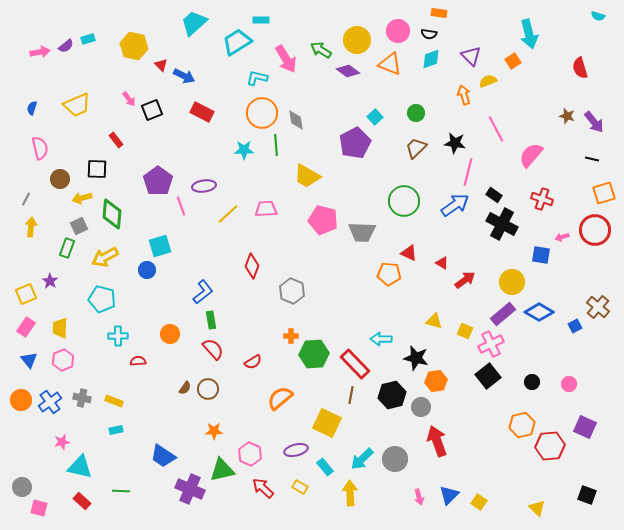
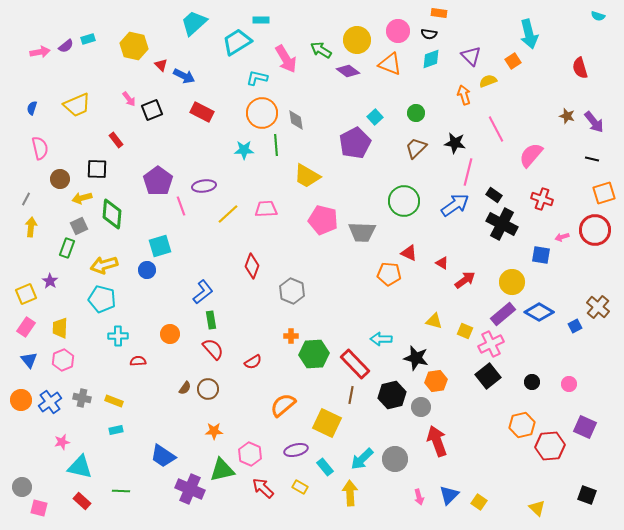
yellow arrow at (105, 257): moved 1 px left, 8 px down; rotated 12 degrees clockwise
orange semicircle at (280, 398): moved 3 px right, 7 px down
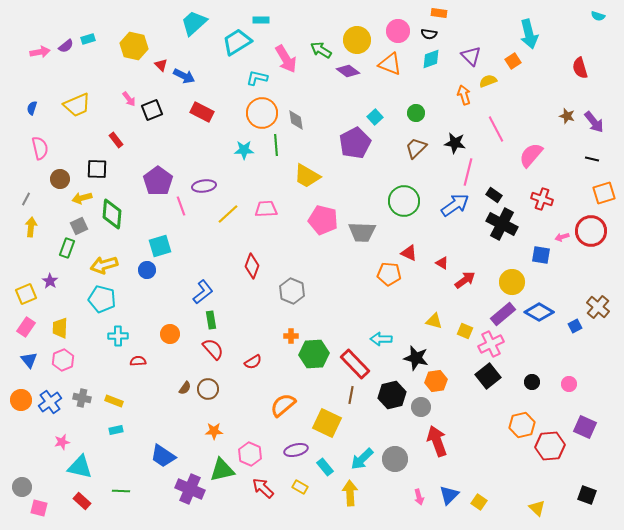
red circle at (595, 230): moved 4 px left, 1 px down
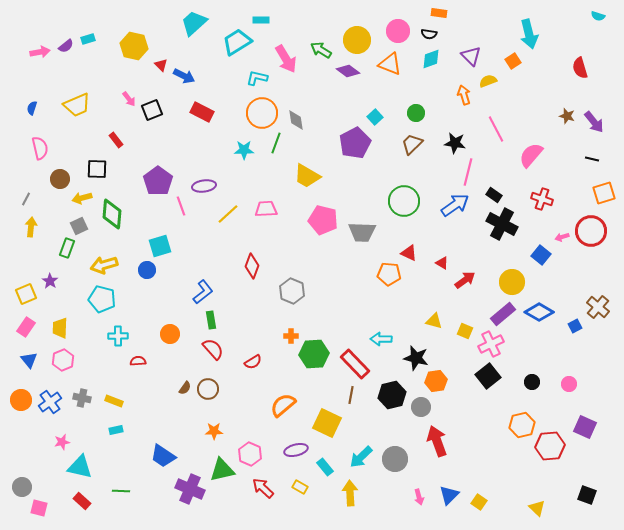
green line at (276, 145): moved 2 px up; rotated 25 degrees clockwise
brown trapezoid at (416, 148): moved 4 px left, 4 px up
blue square at (541, 255): rotated 30 degrees clockwise
cyan arrow at (362, 459): moved 1 px left, 2 px up
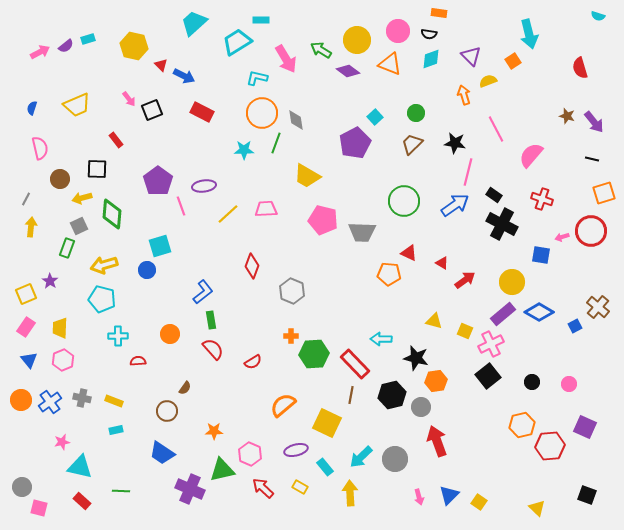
pink arrow at (40, 52): rotated 18 degrees counterclockwise
blue square at (541, 255): rotated 30 degrees counterclockwise
brown circle at (208, 389): moved 41 px left, 22 px down
blue trapezoid at (163, 456): moved 1 px left, 3 px up
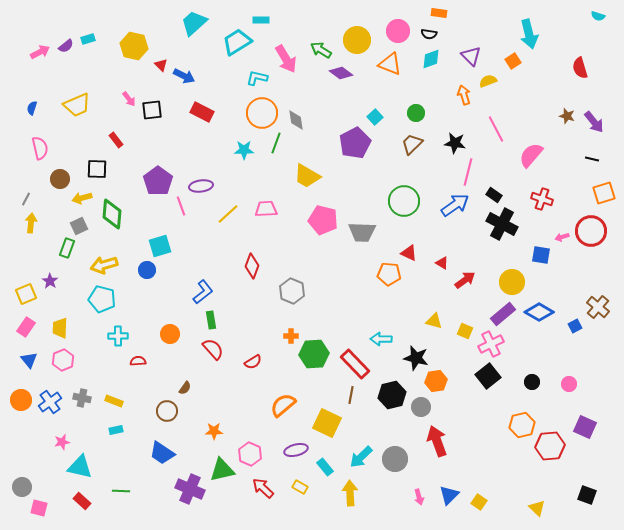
purple diamond at (348, 71): moved 7 px left, 2 px down
black square at (152, 110): rotated 15 degrees clockwise
purple ellipse at (204, 186): moved 3 px left
yellow arrow at (31, 227): moved 4 px up
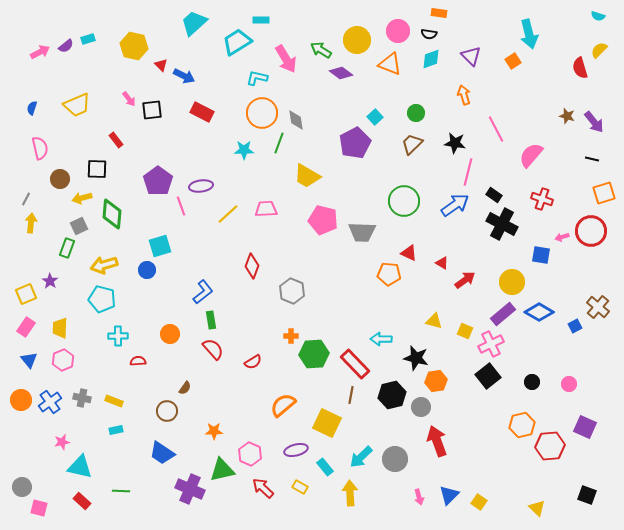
yellow semicircle at (488, 81): moved 111 px right, 31 px up; rotated 24 degrees counterclockwise
green line at (276, 143): moved 3 px right
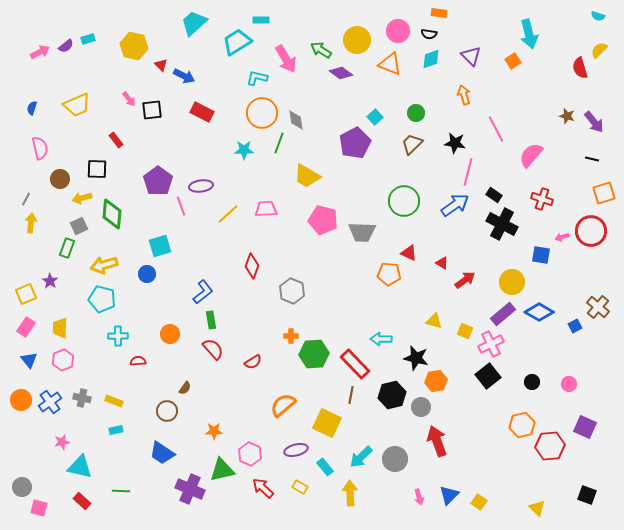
blue circle at (147, 270): moved 4 px down
